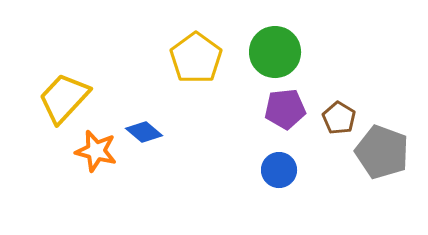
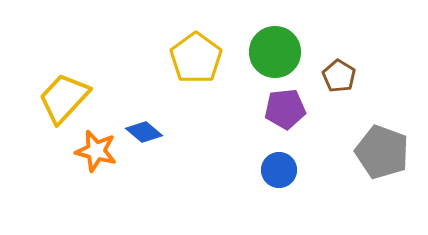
brown pentagon: moved 42 px up
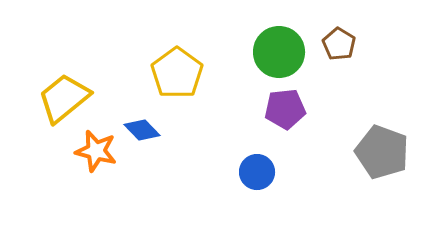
green circle: moved 4 px right
yellow pentagon: moved 19 px left, 15 px down
brown pentagon: moved 32 px up
yellow trapezoid: rotated 8 degrees clockwise
blue diamond: moved 2 px left, 2 px up; rotated 6 degrees clockwise
blue circle: moved 22 px left, 2 px down
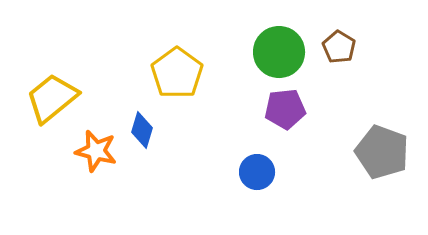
brown pentagon: moved 3 px down
yellow trapezoid: moved 12 px left
blue diamond: rotated 60 degrees clockwise
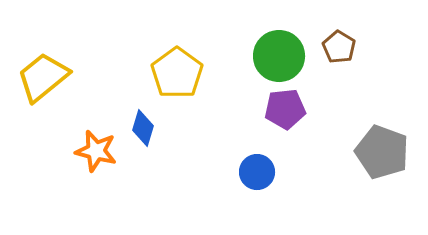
green circle: moved 4 px down
yellow trapezoid: moved 9 px left, 21 px up
blue diamond: moved 1 px right, 2 px up
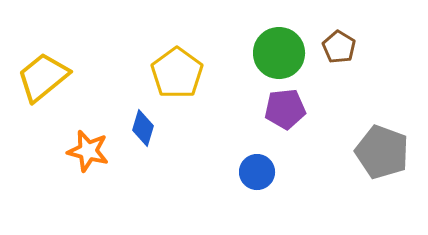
green circle: moved 3 px up
orange star: moved 8 px left
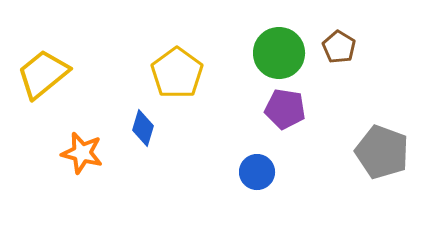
yellow trapezoid: moved 3 px up
purple pentagon: rotated 15 degrees clockwise
orange star: moved 6 px left, 2 px down
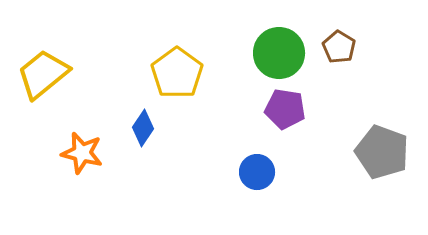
blue diamond: rotated 18 degrees clockwise
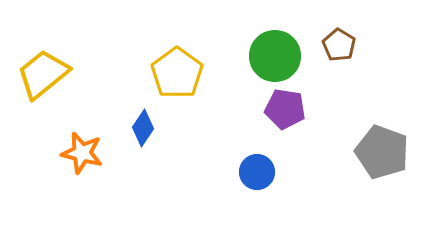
brown pentagon: moved 2 px up
green circle: moved 4 px left, 3 px down
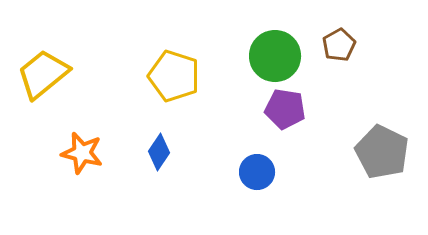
brown pentagon: rotated 12 degrees clockwise
yellow pentagon: moved 3 px left, 3 px down; rotated 18 degrees counterclockwise
blue diamond: moved 16 px right, 24 px down
gray pentagon: rotated 6 degrees clockwise
